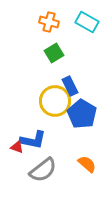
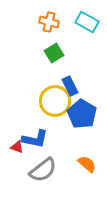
blue L-shape: moved 2 px right, 1 px up
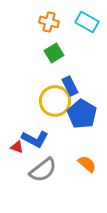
blue L-shape: rotated 16 degrees clockwise
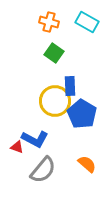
green square: rotated 24 degrees counterclockwise
blue rectangle: rotated 24 degrees clockwise
gray semicircle: rotated 12 degrees counterclockwise
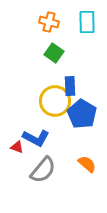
cyan rectangle: rotated 60 degrees clockwise
blue L-shape: moved 1 px right, 1 px up
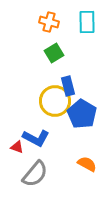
green square: rotated 24 degrees clockwise
blue rectangle: moved 2 px left; rotated 12 degrees counterclockwise
orange semicircle: rotated 12 degrees counterclockwise
gray semicircle: moved 8 px left, 4 px down
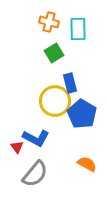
cyan rectangle: moved 9 px left, 7 px down
blue rectangle: moved 2 px right, 3 px up
red triangle: rotated 32 degrees clockwise
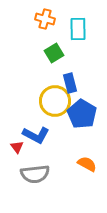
orange cross: moved 4 px left, 3 px up
blue L-shape: moved 3 px up
gray semicircle: rotated 44 degrees clockwise
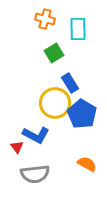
blue rectangle: rotated 18 degrees counterclockwise
yellow circle: moved 2 px down
